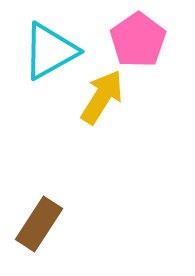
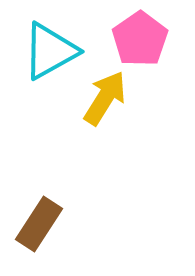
pink pentagon: moved 2 px right, 1 px up
yellow arrow: moved 3 px right, 1 px down
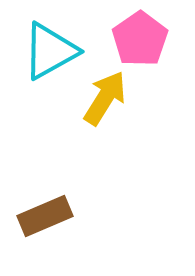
brown rectangle: moved 6 px right, 8 px up; rotated 34 degrees clockwise
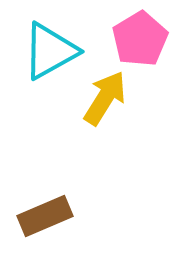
pink pentagon: rotated 4 degrees clockwise
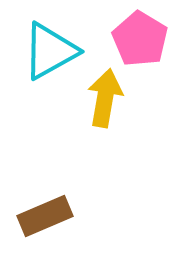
pink pentagon: rotated 10 degrees counterclockwise
yellow arrow: rotated 22 degrees counterclockwise
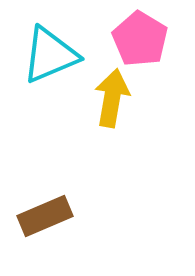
cyan triangle: moved 4 px down; rotated 6 degrees clockwise
yellow arrow: moved 7 px right
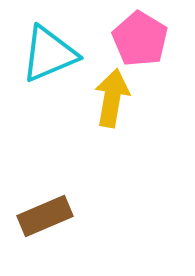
cyan triangle: moved 1 px left, 1 px up
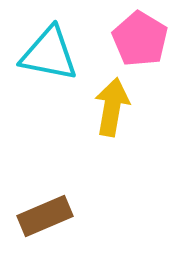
cyan triangle: rotated 34 degrees clockwise
yellow arrow: moved 9 px down
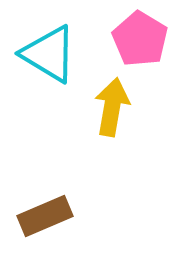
cyan triangle: rotated 20 degrees clockwise
